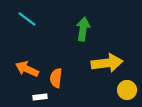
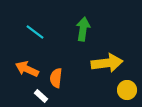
cyan line: moved 8 px right, 13 px down
white rectangle: moved 1 px right, 1 px up; rotated 48 degrees clockwise
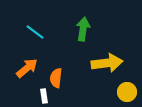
orange arrow: moved 1 px up; rotated 115 degrees clockwise
yellow circle: moved 2 px down
white rectangle: moved 3 px right; rotated 40 degrees clockwise
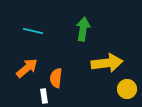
cyan line: moved 2 px left, 1 px up; rotated 24 degrees counterclockwise
yellow circle: moved 3 px up
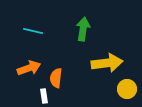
orange arrow: moved 2 px right; rotated 20 degrees clockwise
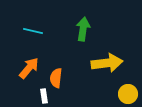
orange arrow: rotated 30 degrees counterclockwise
yellow circle: moved 1 px right, 5 px down
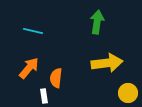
green arrow: moved 14 px right, 7 px up
yellow circle: moved 1 px up
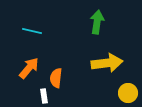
cyan line: moved 1 px left
